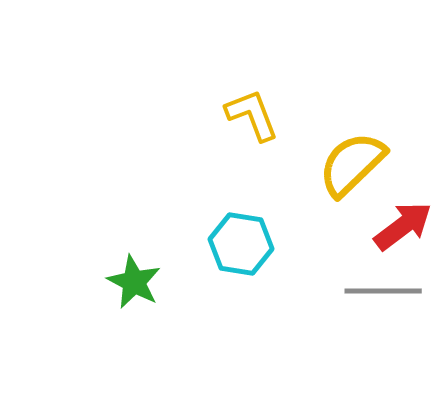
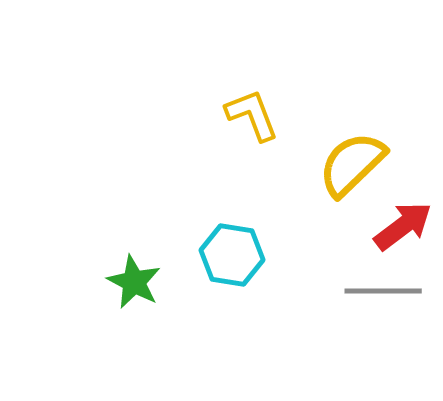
cyan hexagon: moved 9 px left, 11 px down
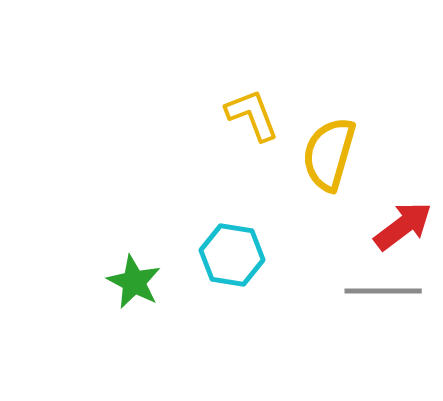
yellow semicircle: moved 23 px left, 10 px up; rotated 30 degrees counterclockwise
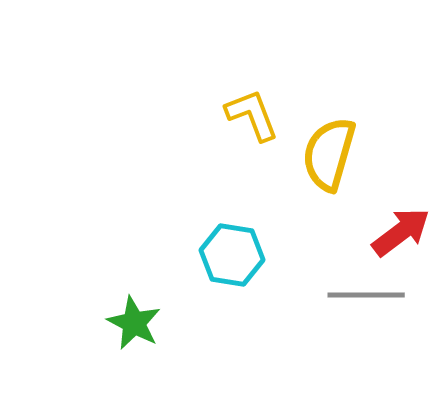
red arrow: moved 2 px left, 6 px down
green star: moved 41 px down
gray line: moved 17 px left, 4 px down
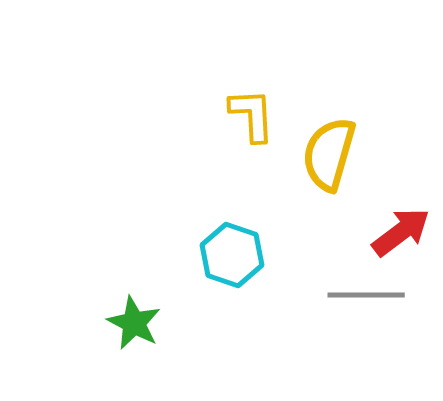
yellow L-shape: rotated 18 degrees clockwise
cyan hexagon: rotated 10 degrees clockwise
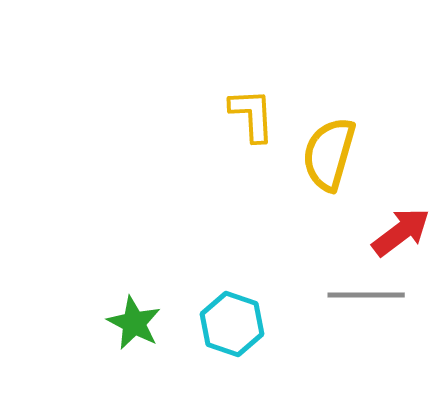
cyan hexagon: moved 69 px down
